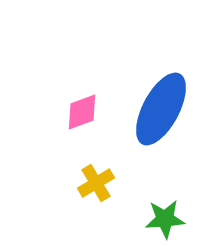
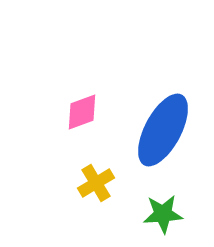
blue ellipse: moved 2 px right, 21 px down
green star: moved 2 px left, 5 px up
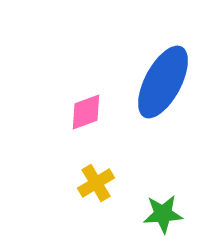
pink diamond: moved 4 px right
blue ellipse: moved 48 px up
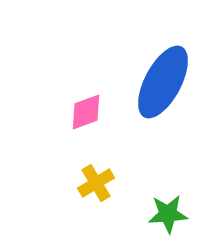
green star: moved 5 px right
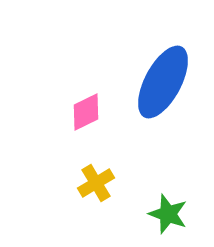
pink diamond: rotated 6 degrees counterclockwise
green star: rotated 24 degrees clockwise
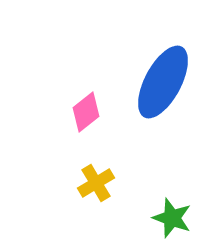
pink diamond: rotated 12 degrees counterclockwise
green star: moved 4 px right, 4 px down
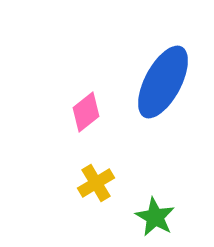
green star: moved 17 px left, 1 px up; rotated 9 degrees clockwise
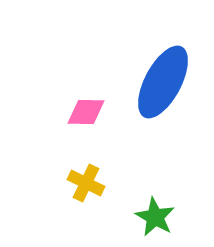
pink diamond: rotated 39 degrees clockwise
yellow cross: moved 10 px left; rotated 33 degrees counterclockwise
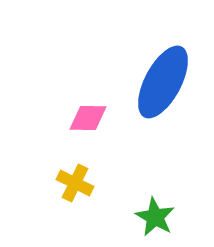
pink diamond: moved 2 px right, 6 px down
yellow cross: moved 11 px left
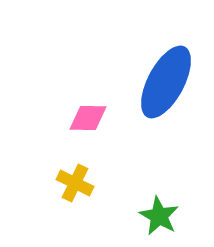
blue ellipse: moved 3 px right
green star: moved 4 px right, 1 px up
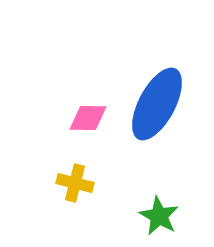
blue ellipse: moved 9 px left, 22 px down
yellow cross: rotated 12 degrees counterclockwise
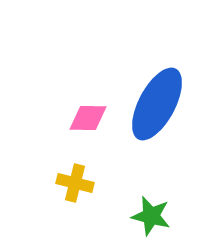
green star: moved 8 px left; rotated 15 degrees counterclockwise
